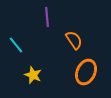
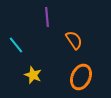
orange ellipse: moved 5 px left, 5 px down
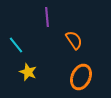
yellow star: moved 5 px left, 3 px up
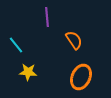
yellow star: rotated 18 degrees counterclockwise
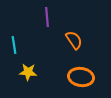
cyan line: moved 2 px left; rotated 30 degrees clockwise
orange ellipse: rotated 75 degrees clockwise
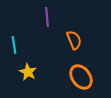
orange semicircle: rotated 12 degrees clockwise
yellow star: rotated 24 degrees clockwise
orange ellipse: rotated 45 degrees clockwise
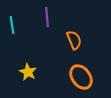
cyan line: moved 2 px left, 20 px up
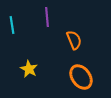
yellow star: moved 1 px right, 3 px up
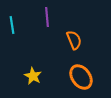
yellow star: moved 4 px right, 7 px down
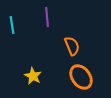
orange semicircle: moved 2 px left, 6 px down
